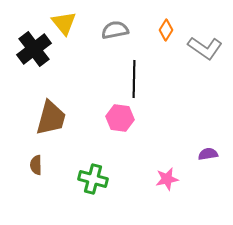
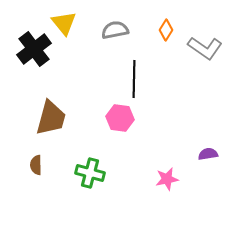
green cross: moved 3 px left, 6 px up
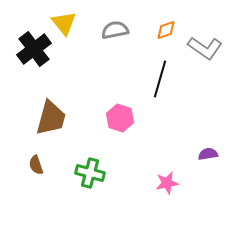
orange diamond: rotated 40 degrees clockwise
black line: moved 26 px right; rotated 15 degrees clockwise
pink hexagon: rotated 12 degrees clockwise
brown semicircle: rotated 18 degrees counterclockwise
pink star: moved 4 px down
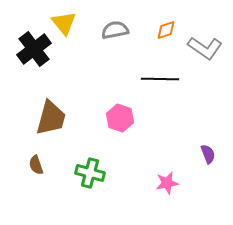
black line: rotated 75 degrees clockwise
purple semicircle: rotated 78 degrees clockwise
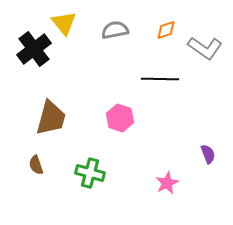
pink star: rotated 15 degrees counterclockwise
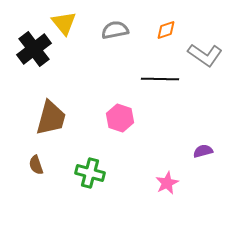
gray L-shape: moved 7 px down
purple semicircle: moved 5 px left, 3 px up; rotated 84 degrees counterclockwise
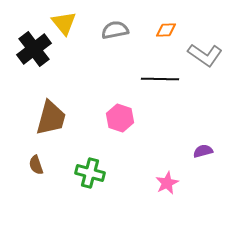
orange diamond: rotated 15 degrees clockwise
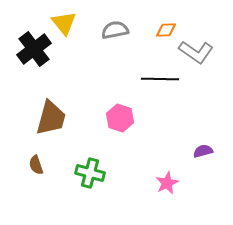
gray L-shape: moved 9 px left, 3 px up
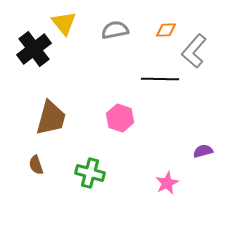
gray L-shape: moved 2 px left, 1 px up; rotated 96 degrees clockwise
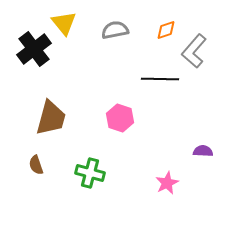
orange diamond: rotated 15 degrees counterclockwise
purple semicircle: rotated 18 degrees clockwise
